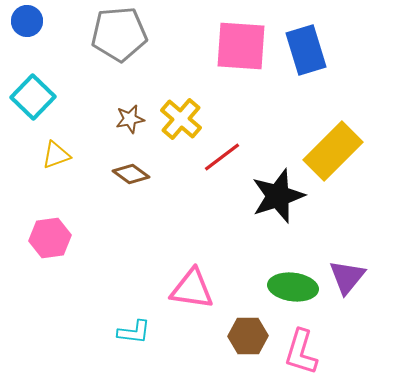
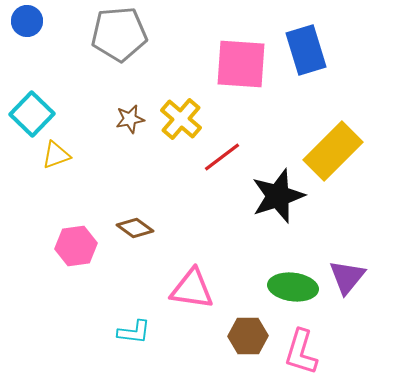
pink square: moved 18 px down
cyan square: moved 1 px left, 17 px down
brown diamond: moved 4 px right, 54 px down
pink hexagon: moved 26 px right, 8 px down
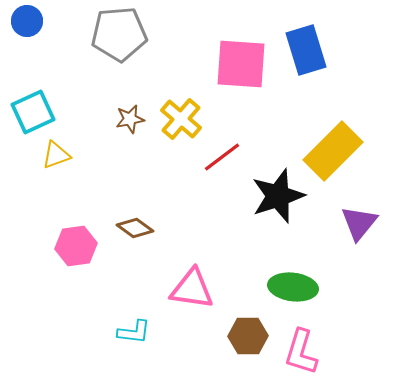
cyan square: moved 1 px right, 2 px up; rotated 21 degrees clockwise
purple triangle: moved 12 px right, 54 px up
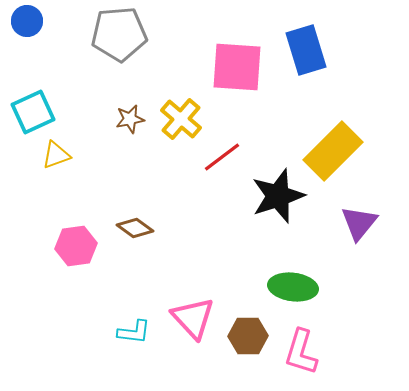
pink square: moved 4 px left, 3 px down
pink triangle: moved 1 px right, 29 px down; rotated 39 degrees clockwise
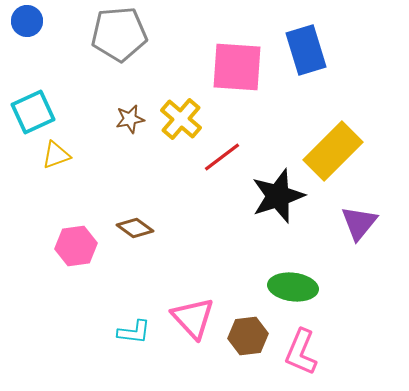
brown hexagon: rotated 6 degrees counterclockwise
pink L-shape: rotated 6 degrees clockwise
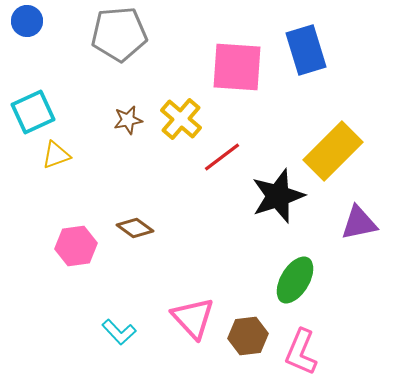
brown star: moved 2 px left, 1 px down
purple triangle: rotated 39 degrees clockwise
green ellipse: moved 2 px right, 7 px up; rotated 66 degrees counterclockwise
cyan L-shape: moved 15 px left; rotated 40 degrees clockwise
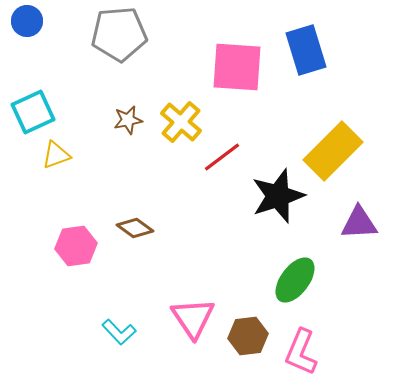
yellow cross: moved 3 px down
purple triangle: rotated 9 degrees clockwise
green ellipse: rotated 6 degrees clockwise
pink triangle: rotated 9 degrees clockwise
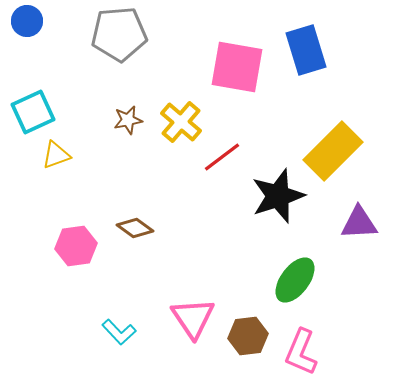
pink square: rotated 6 degrees clockwise
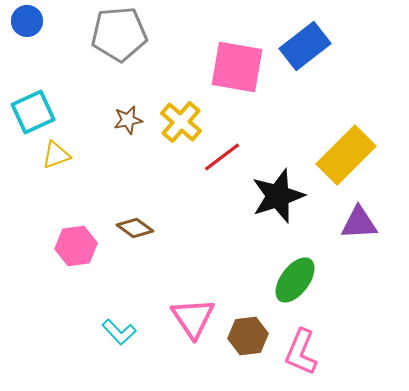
blue rectangle: moved 1 px left, 4 px up; rotated 69 degrees clockwise
yellow rectangle: moved 13 px right, 4 px down
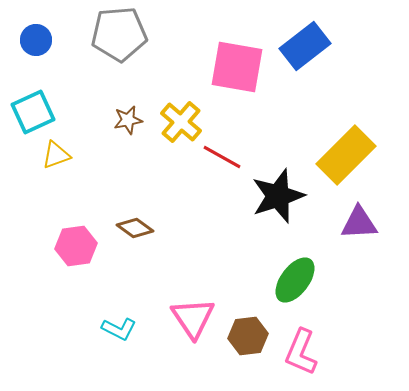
blue circle: moved 9 px right, 19 px down
red line: rotated 66 degrees clockwise
cyan L-shape: moved 3 px up; rotated 20 degrees counterclockwise
